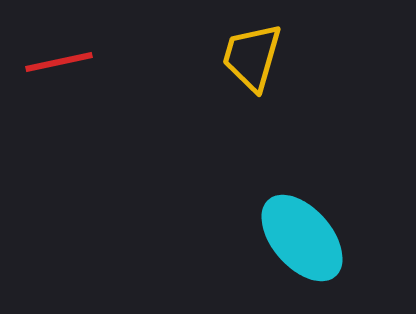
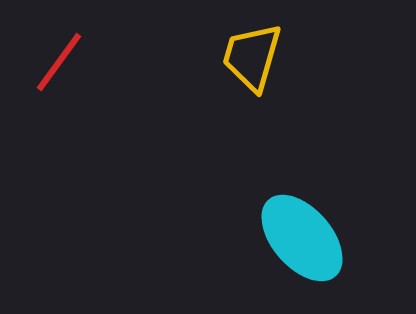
red line: rotated 42 degrees counterclockwise
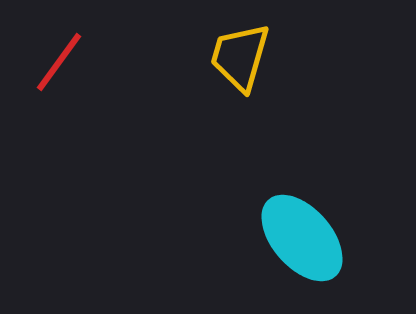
yellow trapezoid: moved 12 px left
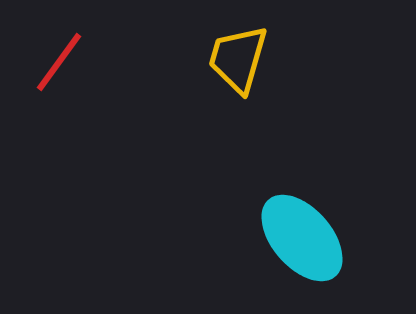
yellow trapezoid: moved 2 px left, 2 px down
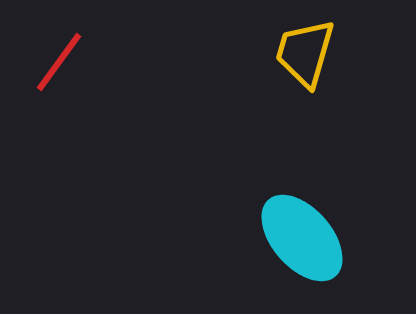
yellow trapezoid: moved 67 px right, 6 px up
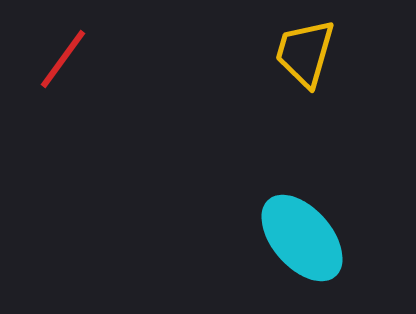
red line: moved 4 px right, 3 px up
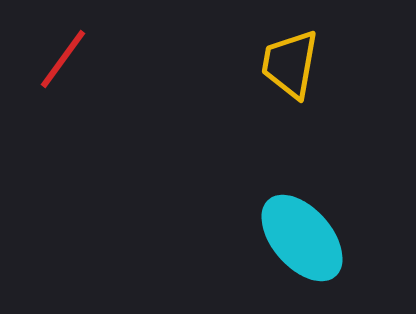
yellow trapezoid: moved 15 px left, 11 px down; rotated 6 degrees counterclockwise
